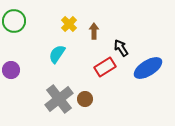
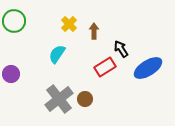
black arrow: moved 1 px down
purple circle: moved 4 px down
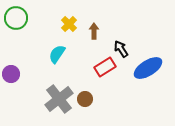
green circle: moved 2 px right, 3 px up
